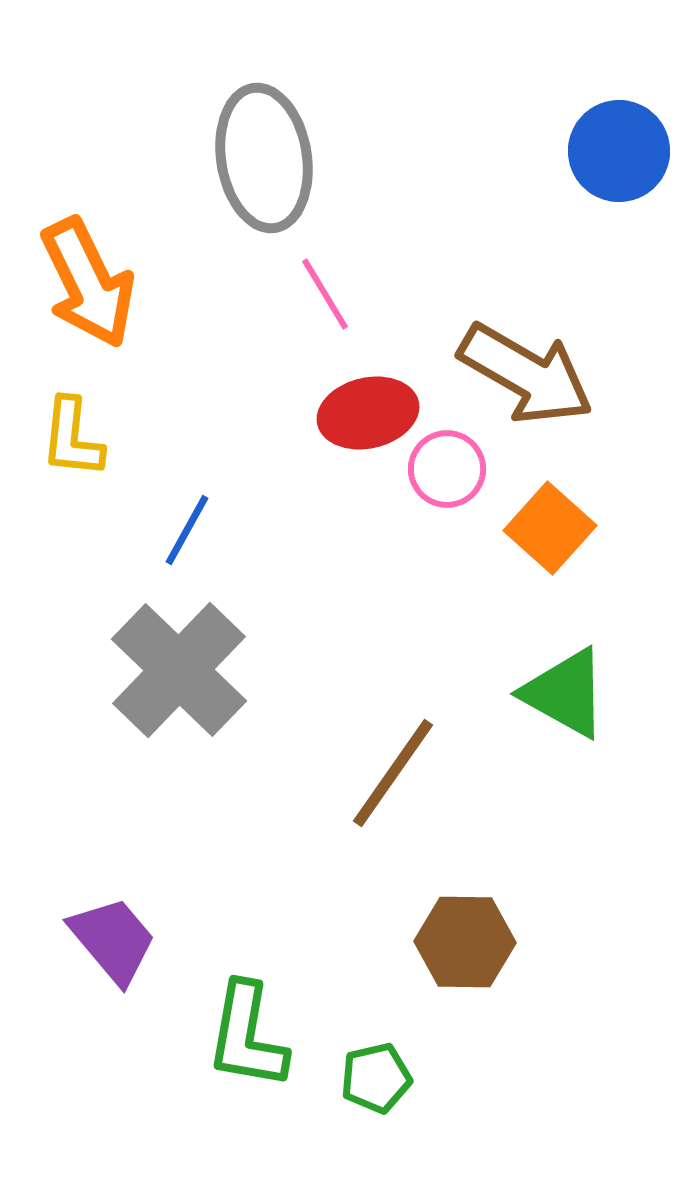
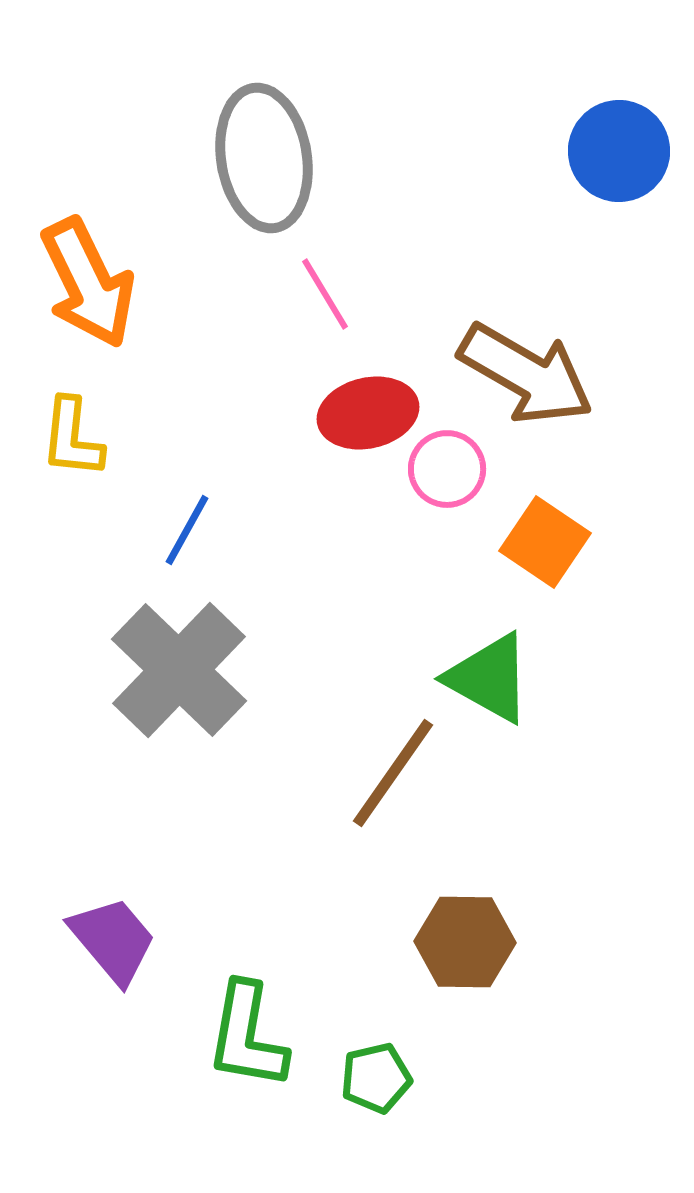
orange square: moved 5 px left, 14 px down; rotated 8 degrees counterclockwise
green triangle: moved 76 px left, 15 px up
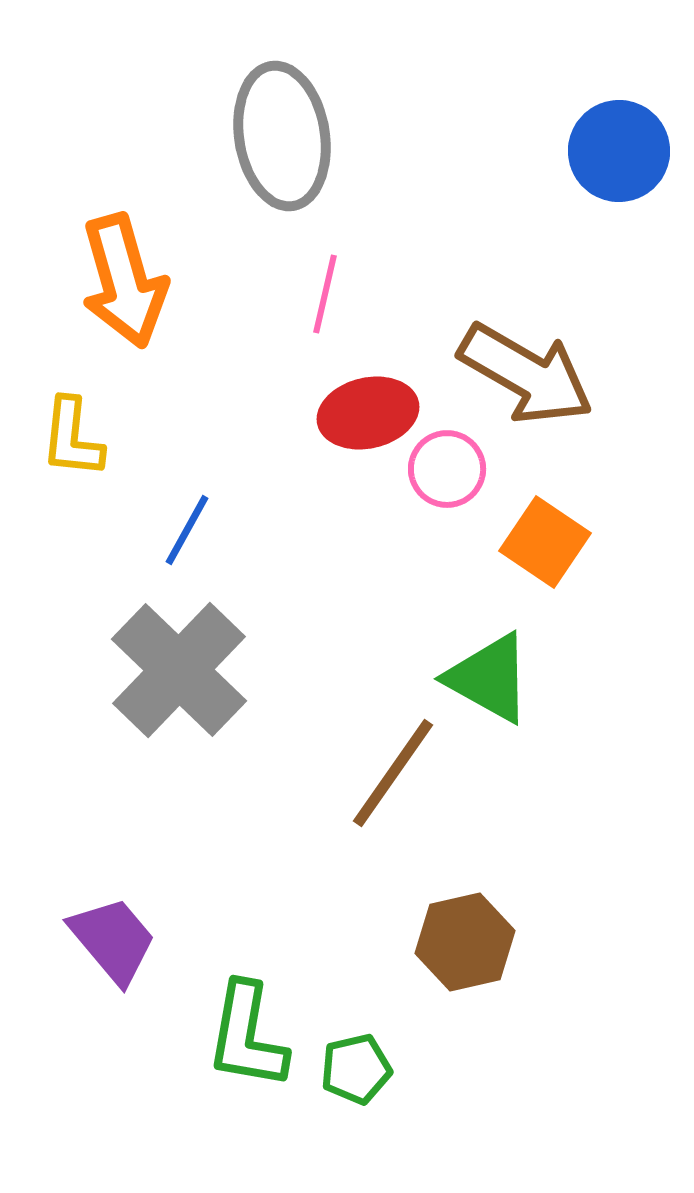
gray ellipse: moved 18 px right, 22 px up
orange arrow: moved 36 px right, 2 px up; rotated 10 degrees clockwise
pink line: rotated 44 degrees clockwise
brown hexagon: rotated 14 degrees counterclockwise
green pentagon: moved 20 px left, 9 px up
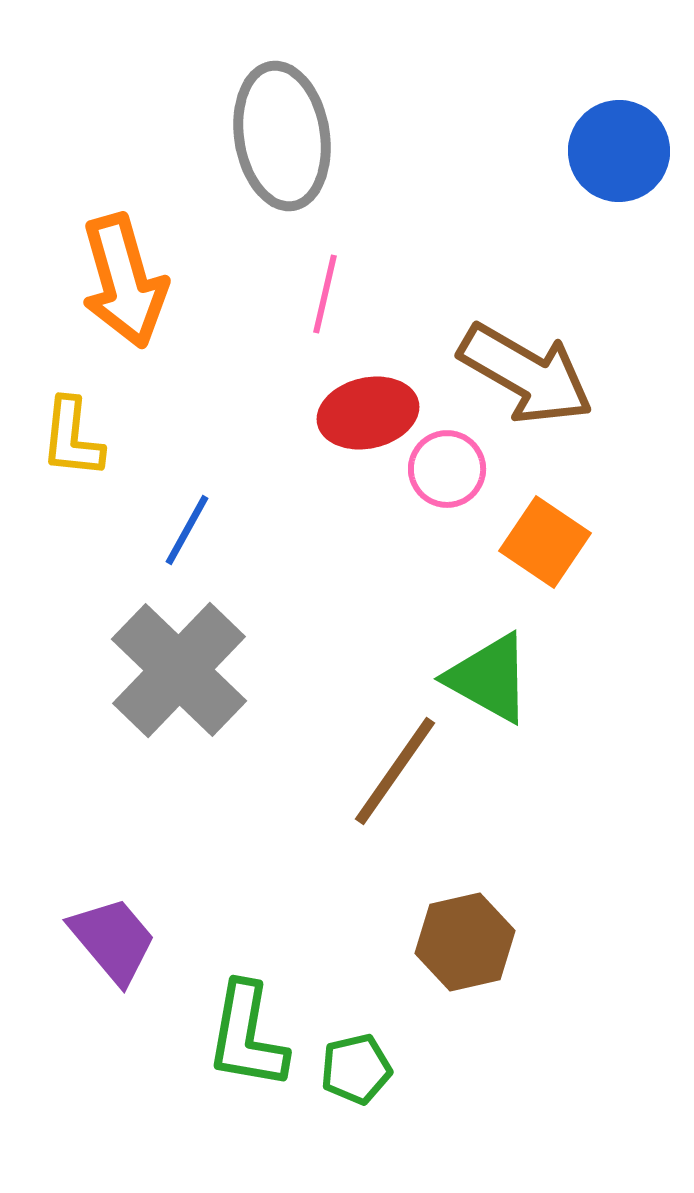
brown line: moved 2 px right, 2 px up
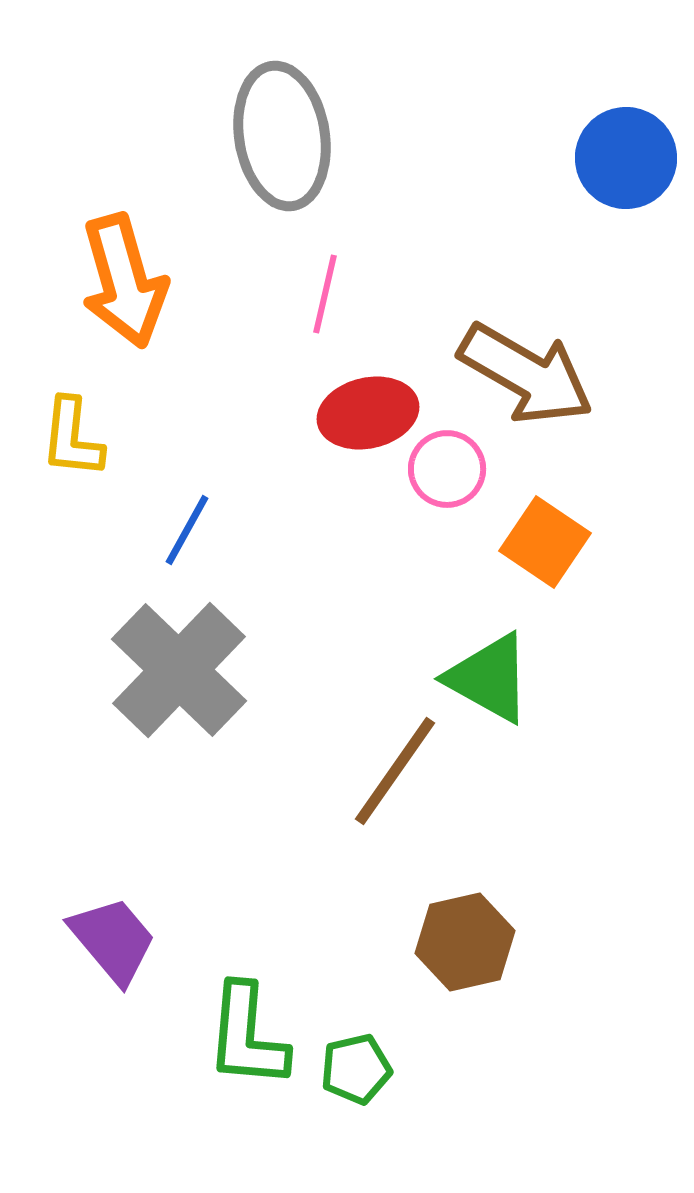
blue circle: moved 7 px right, 7 px down
green L-shape: rotated 5 degrees counterclockwise
